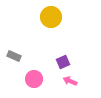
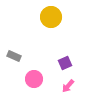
purple square: moved 2 px right, 1 px down
pink arrow: moved 2 px left, 5 px down; rotated 72 degrees counterclockwise
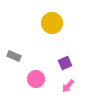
yellow circle: moved 1 px right, 6 px down
pink circle: moved 2 px right
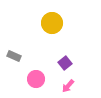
purple square: rotated 16 degrees counterclockwise
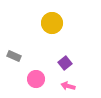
pink arrow: rotated 64 degrees clockwise
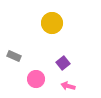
purple square: moved 2 px left
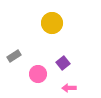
gray rectangle: rotated 56 degrees counterclockwise
pink circle: moved 2 px right, 5 px up
pink arrow: moved 1 px right, 2 px down; rotated 16 degrees counterclockwise
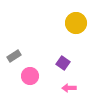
yellow circle: moved 24 px right
purple square: rotated 16 degrees counterclockwise
pink circle: moved 8 px left, 2 px down
